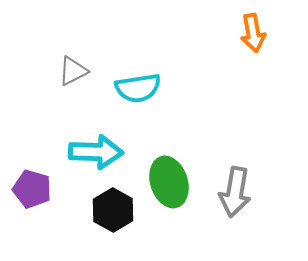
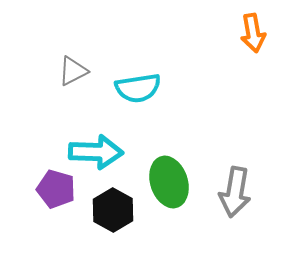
purple pentagon: moved 24 px right
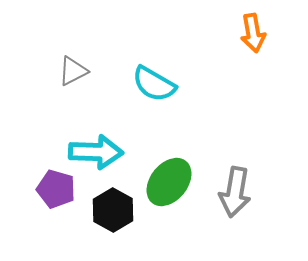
cyan semicircle: moved 16 px right, 4 px up; rotated 39 degrees clockwise
green ellipse: rotated 57 degrees clockwise
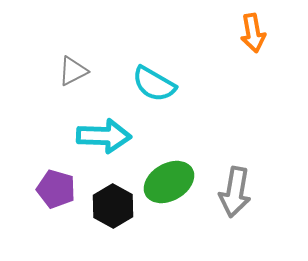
cyan arrow: moved 8 px right, 16 px up
green ellipse: rotated 21 degrees clockwise
black hexagon: moved 4 px up
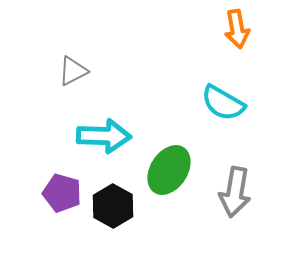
orange arrow: moved 16 px left, 4 px up
cyan semicircle: moved 69 px right, 19 px down
green ellipse: moved 12 px up; rotated 27 degrees counterclockwise
purple pentagon: moved 6 px right, 4 px down
